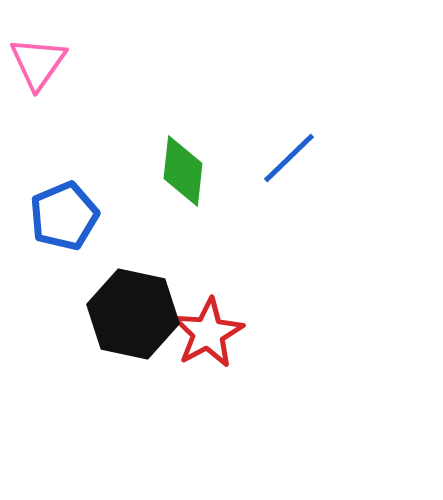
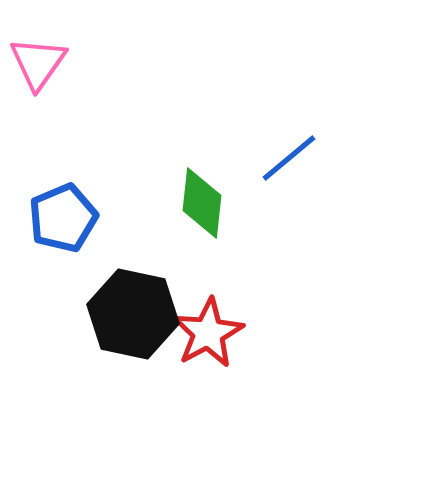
blue line: rotated 4 degrees clockwise
green diamond: moved 19 px right, 32 px down
blue pentagon: moved 1 px left, 2 px down
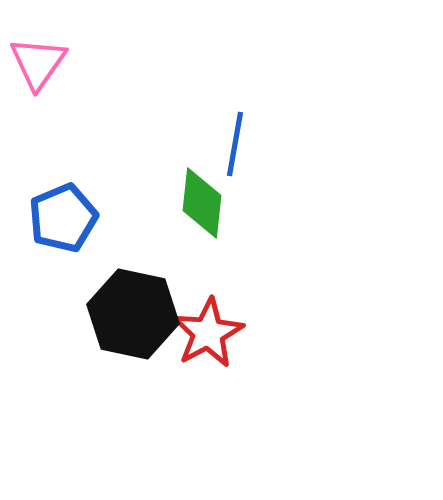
blue line: moved 54 px left, 14 px up; rotated 40 degrees counterclockwise
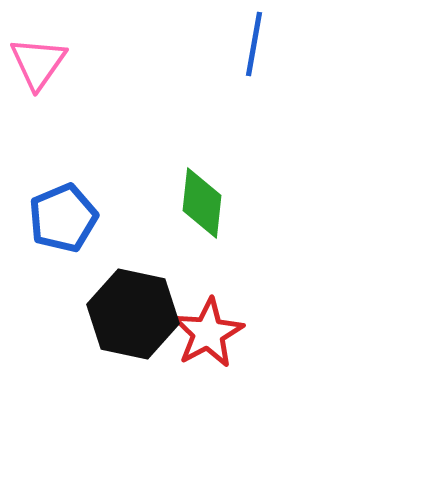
blue line: moved 19 px right, 100 px up
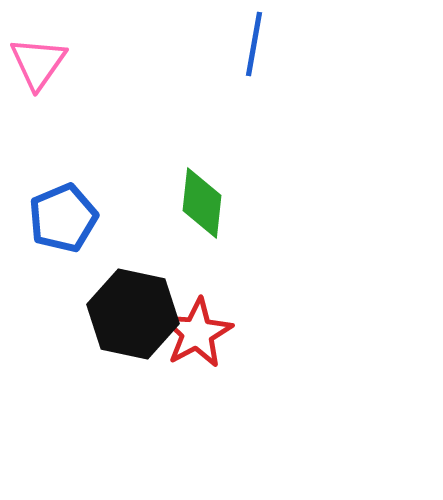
red star: moved 11 px left
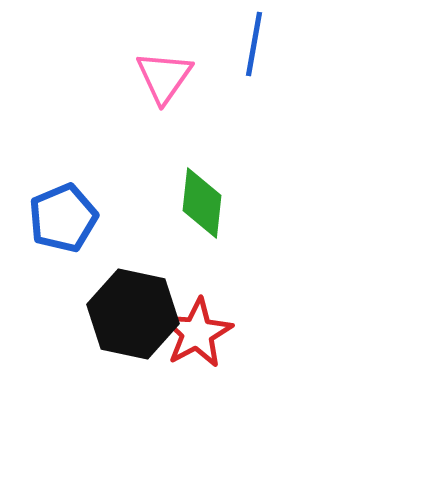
pink triangle: moved 126 px right, 14 px down
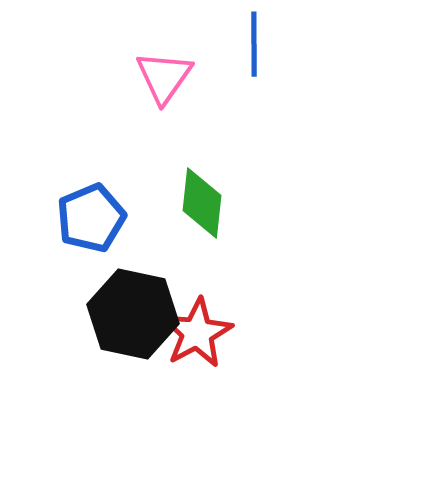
blue line: rotated 10 degrees counterclockwise
blue pentagon: moved 28 px right
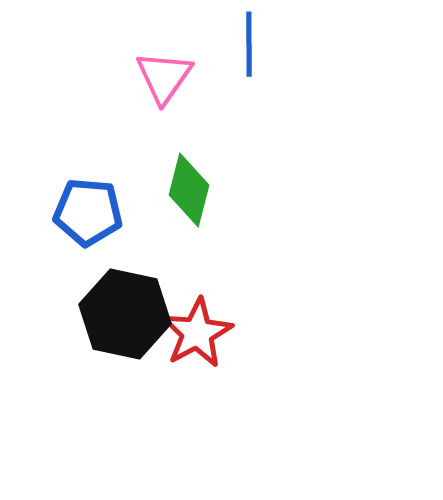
blue line: moved 5 px left
green diamond: moved 13 px left, 13 px up; rotated 8 degrees clockwise
blue pentagon: moved 3 px left, 6 px up; rotated 28 degrees clockwise
black hexagon: moved 8 px left
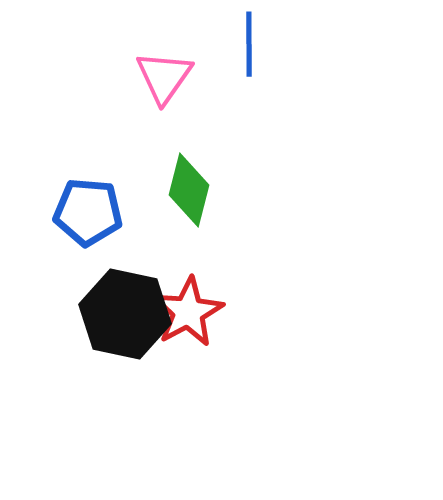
red star: moved 9 px left, 21 px up
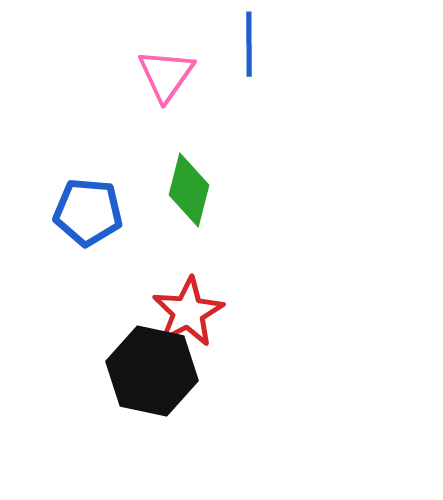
pink triangle: moved 2 px right, 2 px up
black hexagon: moved 27 px right, 57 px down
